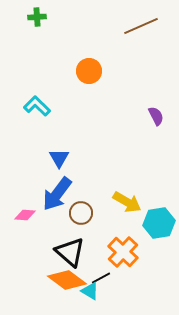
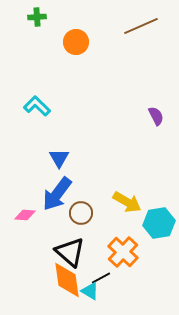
orange circle: moved 13 px left, 29 px up
orange diamond: rotated 45 degrees clockwise
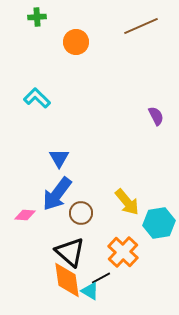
cyan L-shape: moved 8 px up
yellow arrow: rotated 20 degrees clockwise
